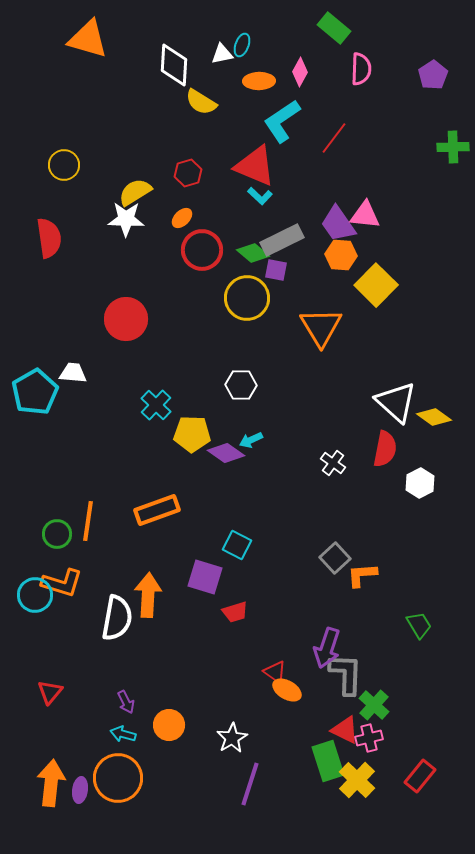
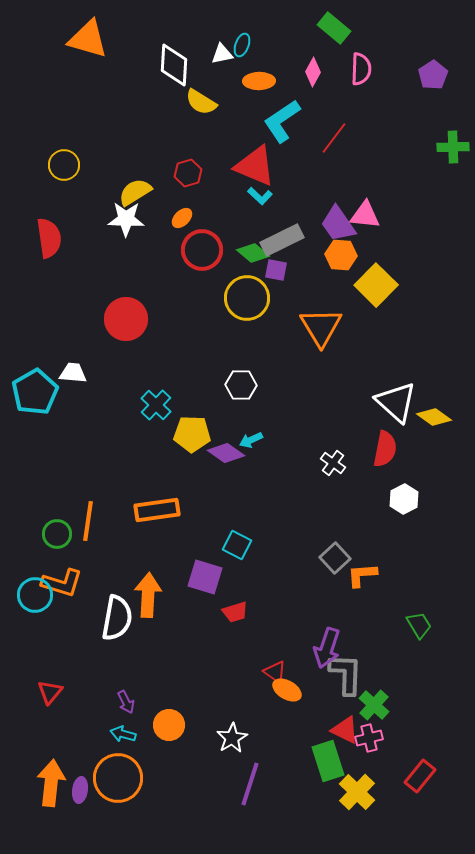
pink diamond at (300, 72): moved 13 px right
white hexagon at (420, 483): moved 16 px left, 16 px down
orange rectangle at (157, 510): rotated 12 degrees clockwise
yellow cross at (357, 780): moved 12 px down
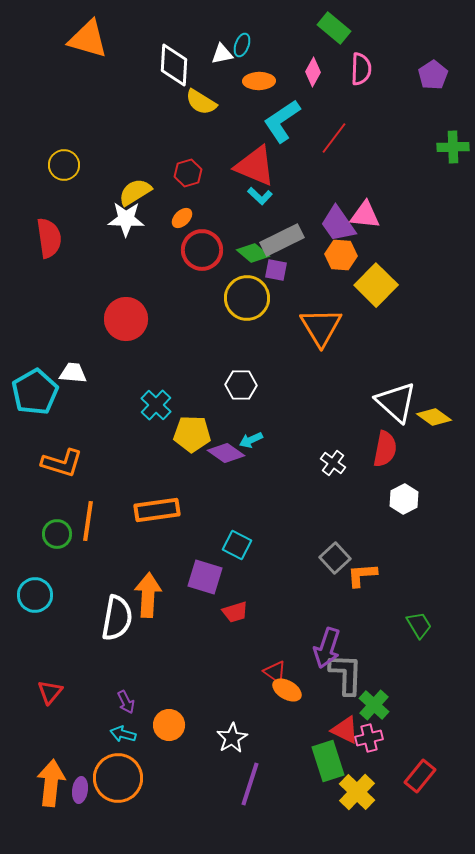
orange L-shape at (62, 583): moved 120 px up
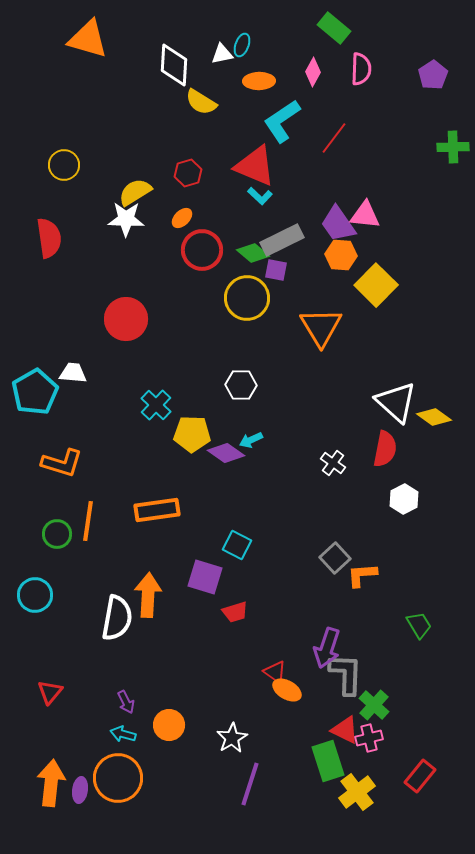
yellow cross at (357, 792): rotated 9 degrees clockwise
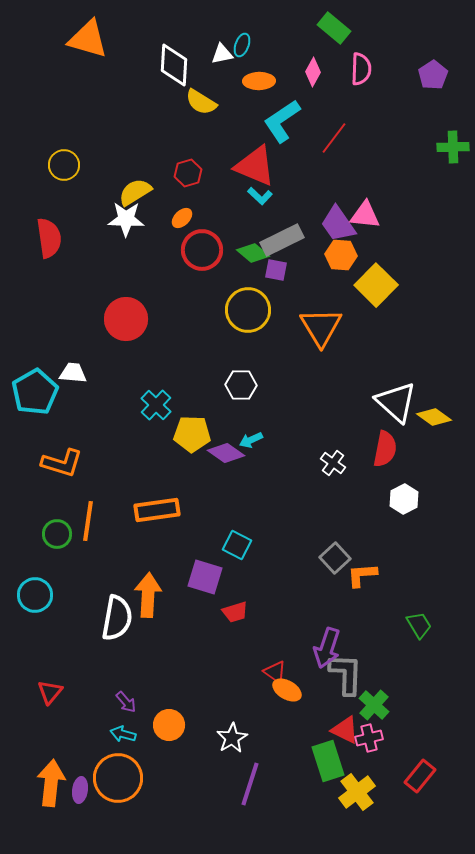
yellow circle at (247, 298): moved 1 px right, 12 px down
purple arrow at (126, 702): rotated 15 degrees counterclockwise
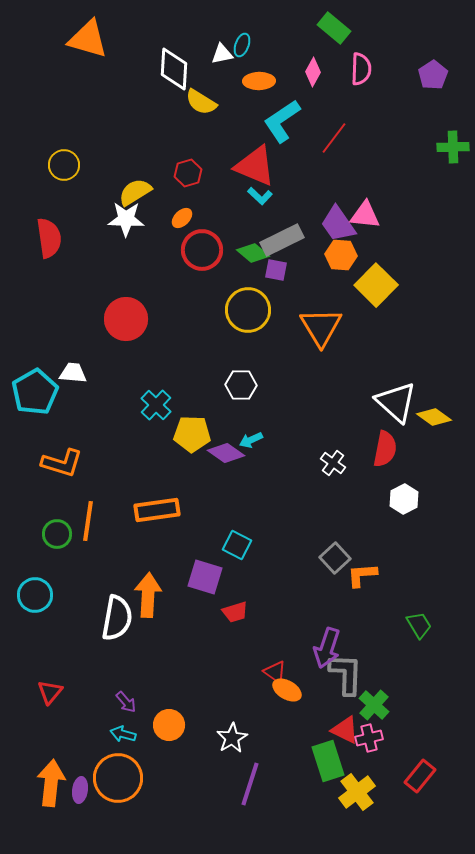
white diamond at (174, 65): moved 4 px down
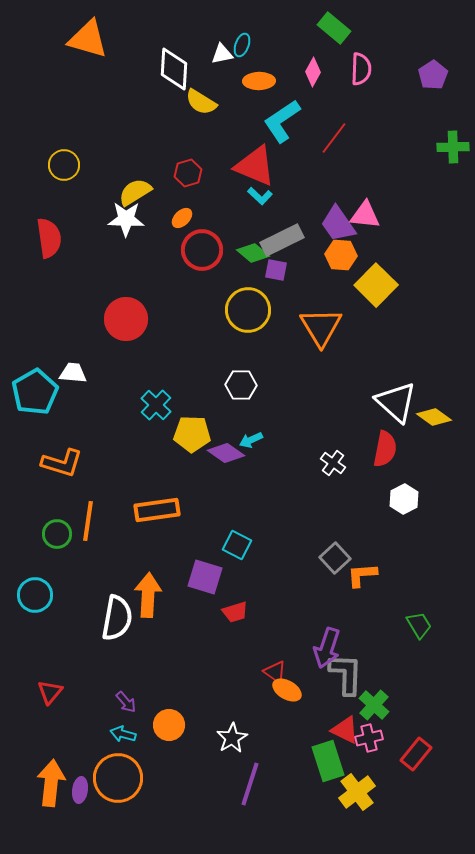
red rectangle at (420, 776): moved 4 px left, 22 px up
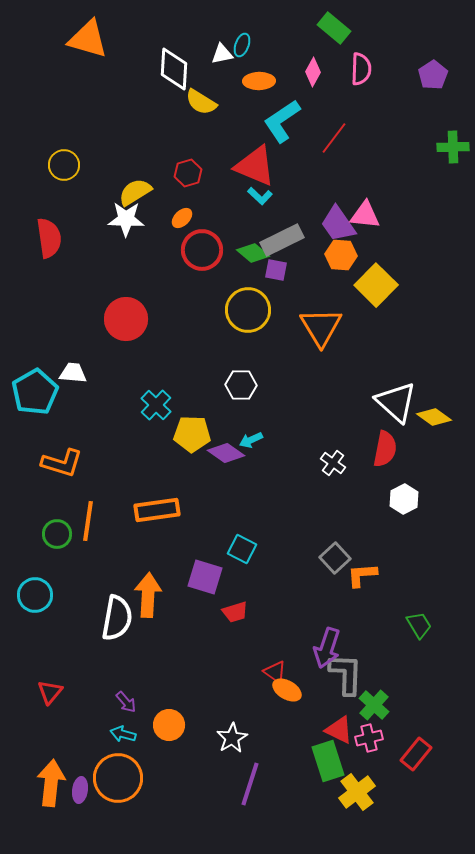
cyan square at (237, 545): moved 5 px right, 4 px down
red triangle at (345, 730): moved 6 px left
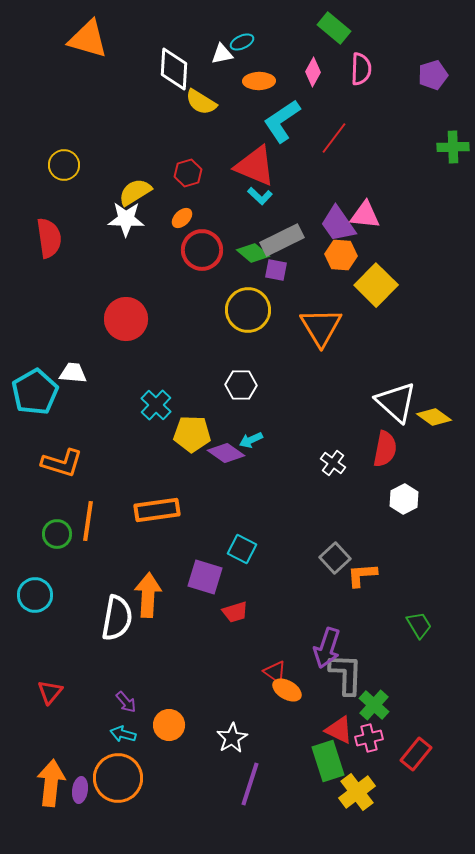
cyan ellipse at (242, 45): moved 3 px up; rotated 45 degrees clockwise
purple pentagon at (433, 75): rotated 16 degrees clockwise
